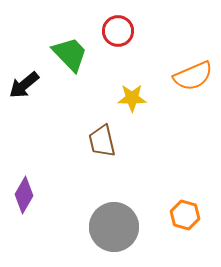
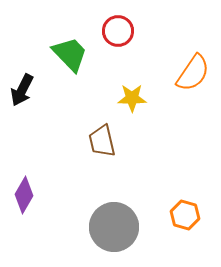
orange semicircle: moved 3 px up; rotated 33 degrees counterclockwise
black arrow: moved 2 px left, 5 px down; rotated 24 degrees counterclockwise
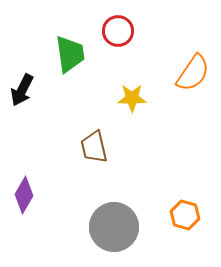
green trapezoid: rotated 36 degrees clockwise
brown trapezoid: moved 8 px left, 6 px down
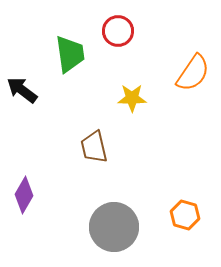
black arrow: rotated 100 degrees clockwise
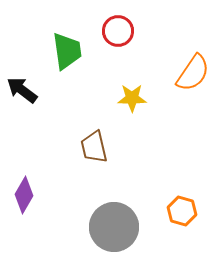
green trapezoid: moved 3 px left, 3 px up
orange hexagon: moved 3 px left, 4 px up
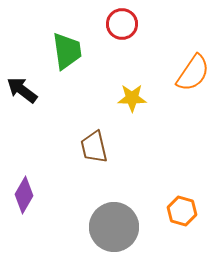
red circle: moved 4 px right, 7 px up
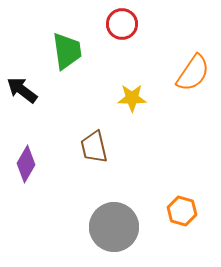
purple diamond: moved 2 px right, 31 px up
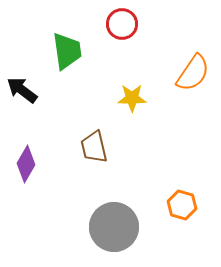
orange hexagon: moved 6 px up
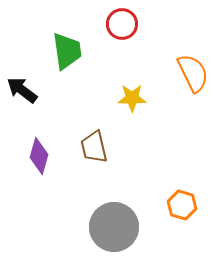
orange semicircle: rotated 60 degrees counterclockwise
purple diamond: moved 13 px right, 8 px up; rotated 15 degrees counterclockwise
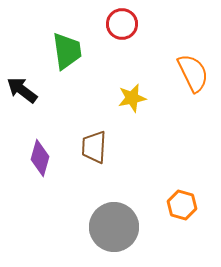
yellow star: rotated 12 degrees counterclockwise
brown trapezoid: rotated 16 degrees clockwise
purple diamond: moved 1 px right, 2 px down
